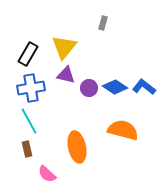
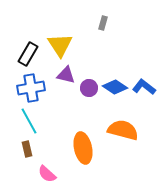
yellow triangle: moved 4 px left, 2 px up; rotated 12 degrees counterclockwise
orange ellipse: moved 6 px right, 1 px down
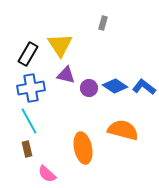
blue diamond: moved 1 px up
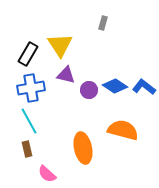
purple circle: moved 2 px down
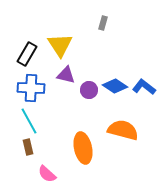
black rectangle: moved 1 px left
blue cross: rotated 12 degrees clockwise
brown rectangle: moved 1 px right, 2 px up
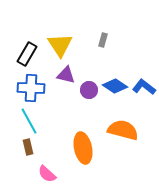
gray rectangle: moved 17 px down
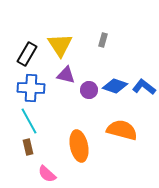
blue diamond: rotated 15 degrees counterclockwise
orange semicircle: moved 1 px left
orange ellipse: moved 4 px left, 2 px up
